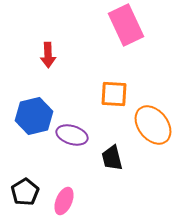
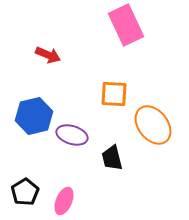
red arrow: rotated 65 degrees counterclockwise
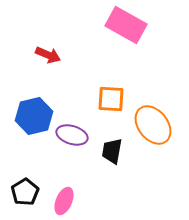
pink rectangle: rotated 36 degrees counterclockwise
orange square: moved 3 px left, 5 px down
black trapezoid: moved 7 px up; rotated 24 degrees clockwise
